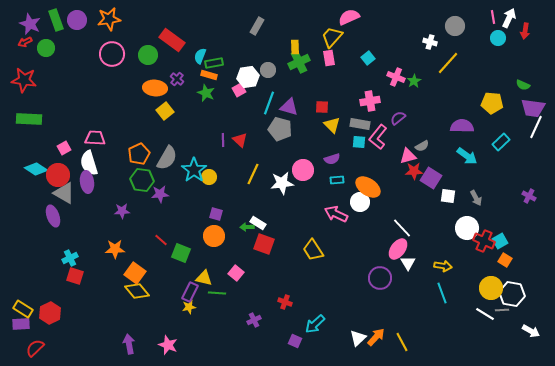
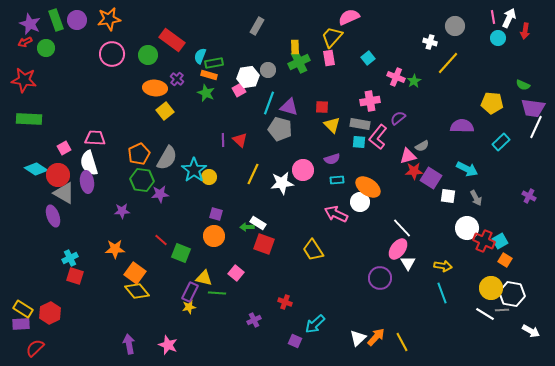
cyan arrow at (467, 156): moved 13 px down; rotated 10 degrees counterclockwise
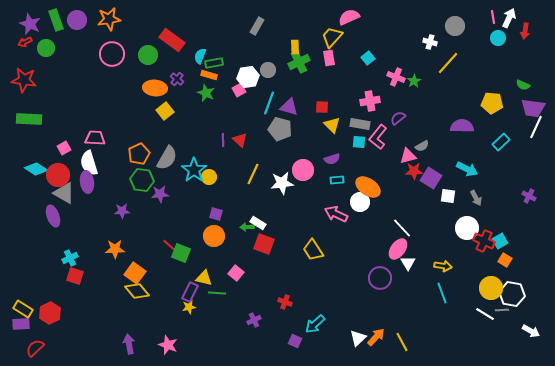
red line at (161, 240): moved 8 px right, 5 px down
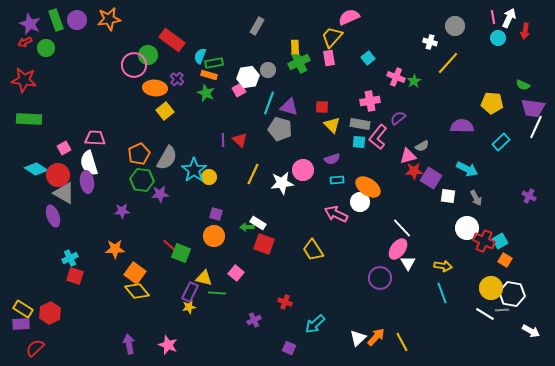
pink circle at (112, 54): moved 22 px right, 11 px down
purple square at (295, 341): moved 6 px left, 7 px down
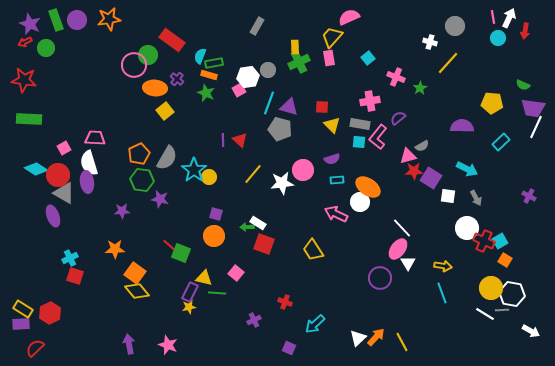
green star at (414, 81): moved 6 px right, 7 px down
yellow line at (253, 174): rotated 15 degrees clockwise
purple star at (160, 194): moved 5 px down; rotated 18 degrees clockwise
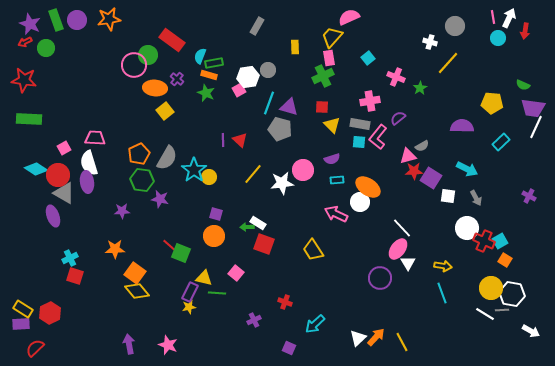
green cross at (299, 62): moved 24 px right, 14 px down
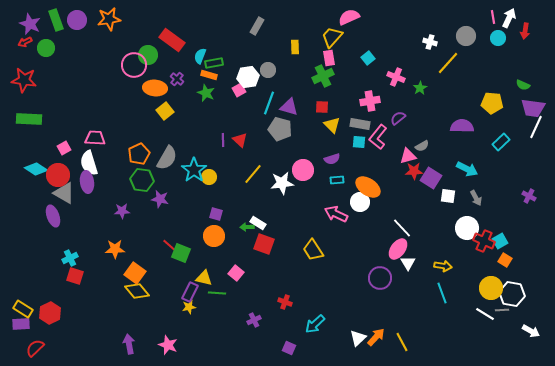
gray circle at (455, 26): moved 11 px right, 10 px down
